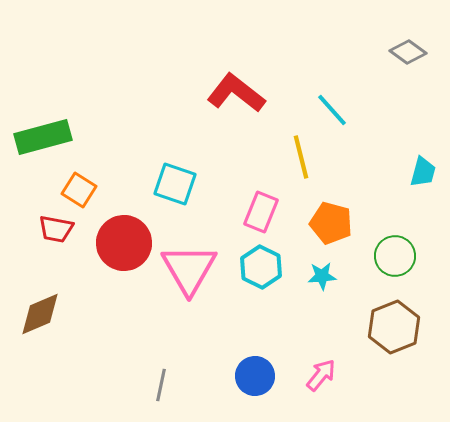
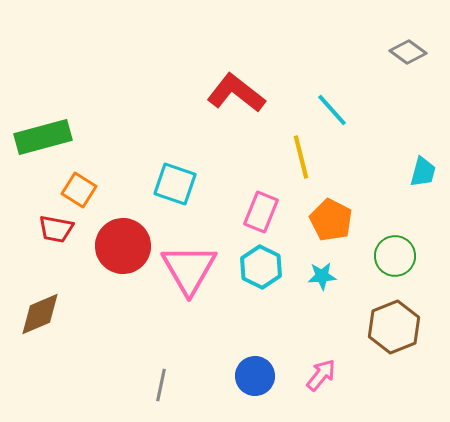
orange pentagon: moved 3 px up; rotated 12 degrees clockwise
red circle: moved 1 px left, 3 px down
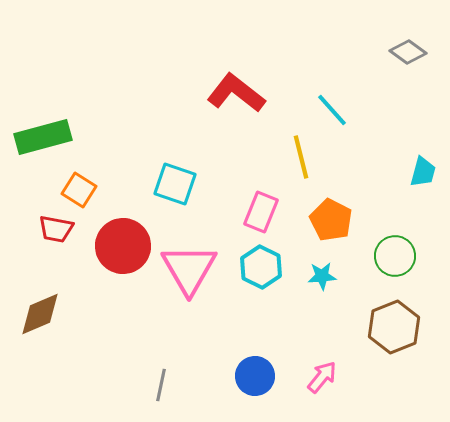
pink arrow: moved 1 px right, 2 px down
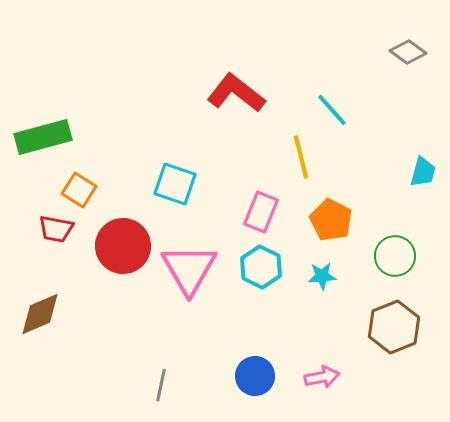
pink arrow: rotated 40 degrees clockwise
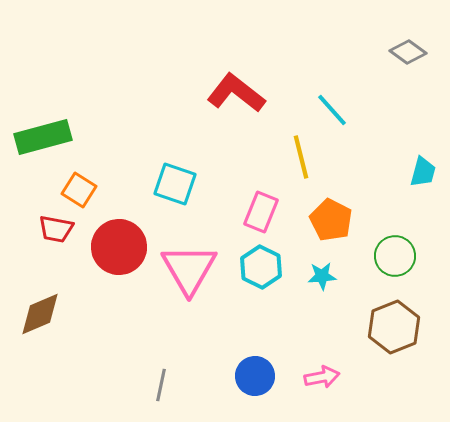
red circle: moved 4 px left, 1 px down
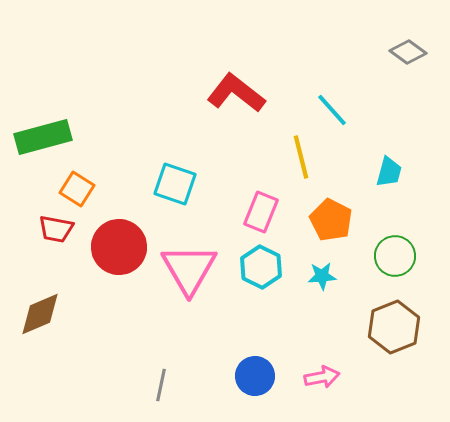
cyan trapezoid: moved 34 px left
orange square: moved 2 px left, 1 px up
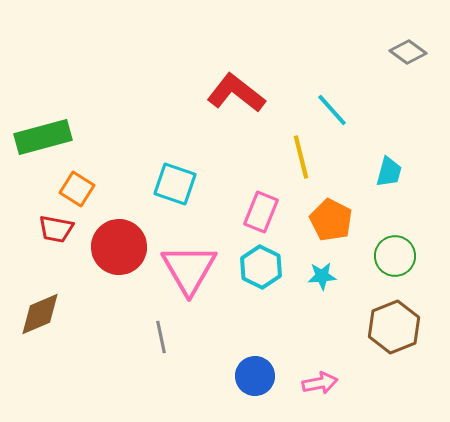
pink arrow: moved 2 px left, 6 px down
gray line: moved 48 px up; rotated 24 degrees counterclockwise
